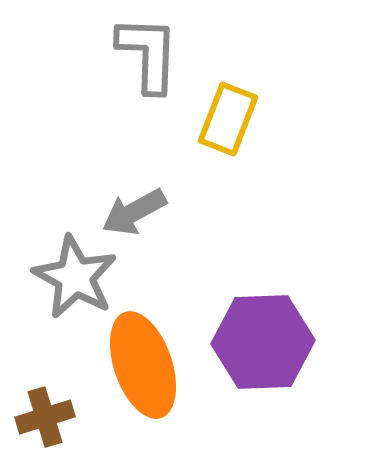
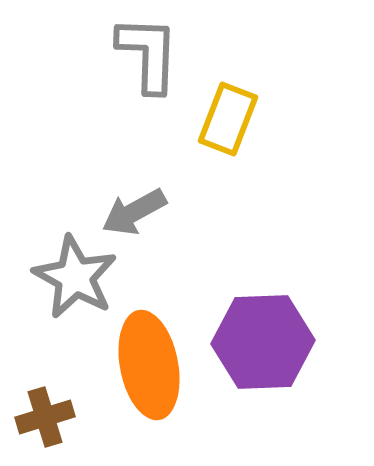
orange ellipse: moved 6 px right; rotated 8 degrees clockwise
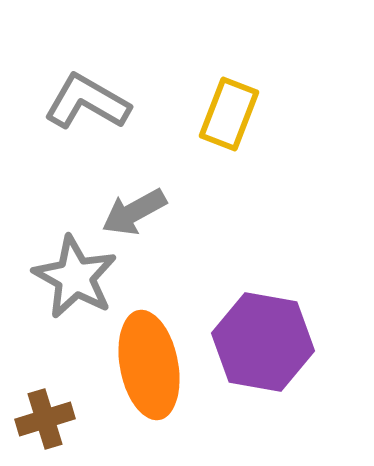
gray L-shape: moved 61 px left, 48 px down; rotated 62 degrees counterclockwise
yellow rectangle: moved 1 px right, 5 px up
purple hexagon: rotated 12 degrees clockwise
brown cross: moved 2 px down
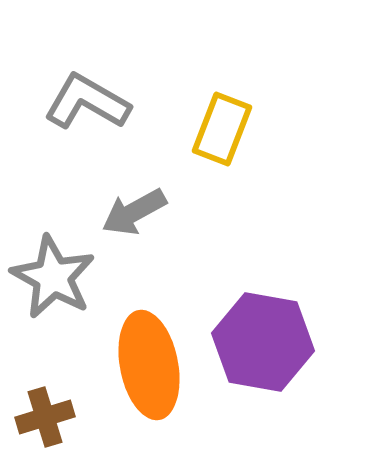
yellow rectangle: moved 7 px left, 15 px down
gray star: moved 22 px left
brown cross: moved 2 px up
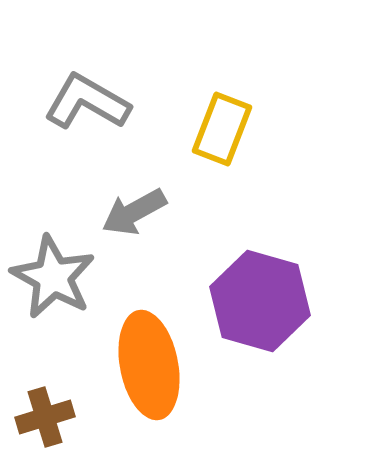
purple hexagon: moved 3 px left, 41 px up; rotated 6 degrees clockwise
